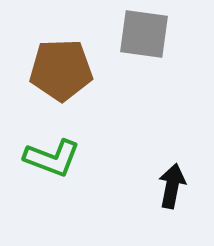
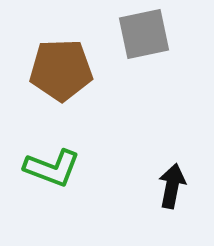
gray square: rotated 20 degrees counterclockwise
green L-shape: moved 10 px down
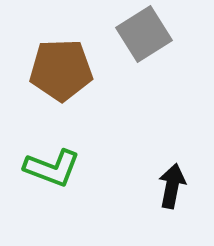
gray square: rotated 20 degrees counterclockwise
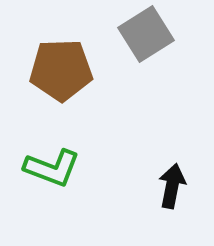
gray square: moved 2 px right
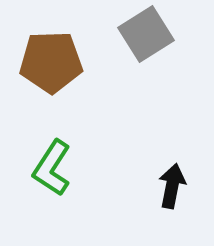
brown pentagon: moved 10 px left, 8 px up
green L-shape: rotated 102 degrees clockwise
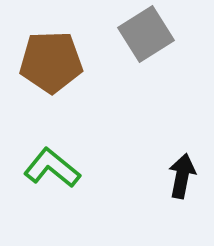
green L-shape: rotated 96 degrees clockwise
black arrow: moved 10 px right, 10 px up
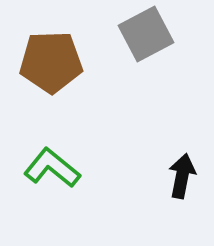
gray square: rotated 4 degrees clockwise
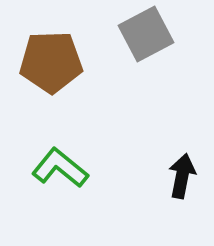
green L-shape: moved 8 px right
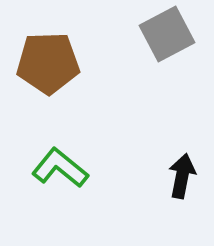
gray square: moved 21 px right
brown pentagon: moved 3 px left, 1 px down
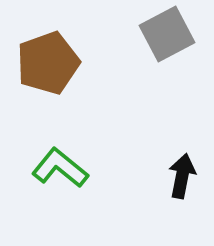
brown pentagon: rotated 18 degrees counterclockwise
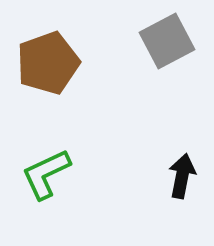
gray square: moved 7 px down
green L-shape: moved 14 px left, 6 px down; rotated 64 degrees counterclockwise
